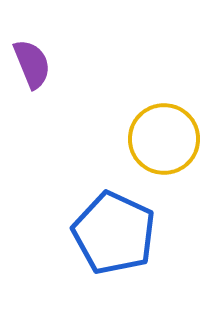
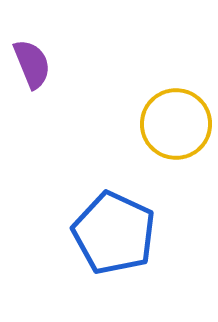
yellow circle: moved 12 px right, 15 px up
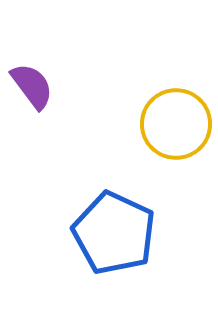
purple semicircle: moved 22 px down; rotated 15 degrees counterclockwise
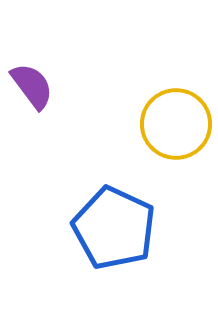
blue pentagon: moved 5 px up
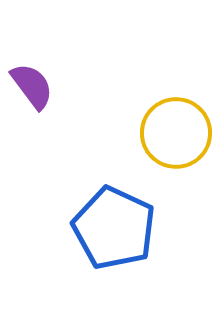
yellow circle: moved 9 px down
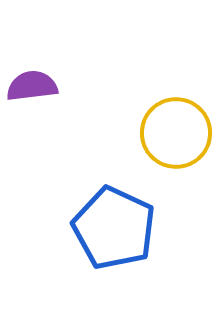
purple semicircle: rotated 60 degrees counterclockwise
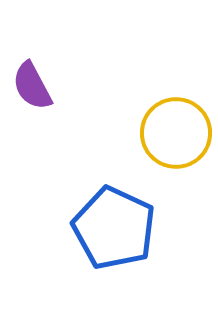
purple semicircle: rotated 111 degrees counterclockwise
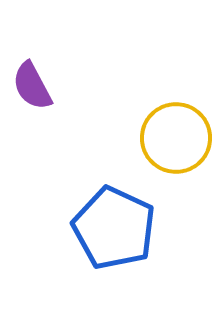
yellow circle: moved 5 px down
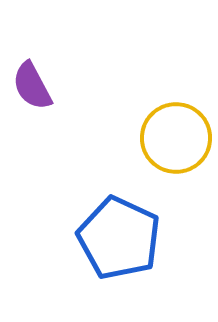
blue pentagon: moved 5 px right, 10 px down
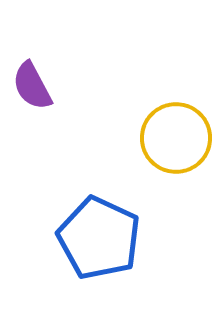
blue pentagon: moved 20 px left
